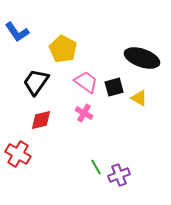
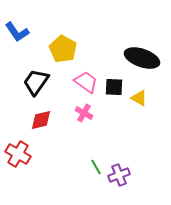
black square: rotated 18 degrees clockwise
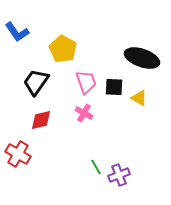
pink trapezoid: rotated 35 degrees clockwise
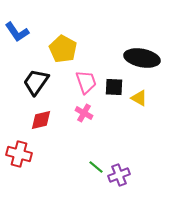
black ellipse: rotated 8 degrees counterclockwise
red cross: moved 1 px right; rotated 15 degrees counterclockwise
green line: rotated 21 degrees counterclockwise
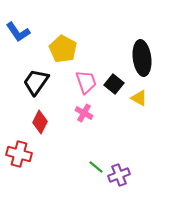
blue L-shape: moved 1 px right
black ellipse: rotated 72 degrees clockwise
black square: moved 3 px up; rotated 36 degrees clockwise
red diamond: moved 1 px left, 2 px down; rotated 50 degrees counterclockwise
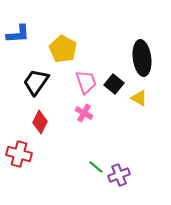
blue L-shape: moved 2 px down; rotated 60 degrees counterclockwise
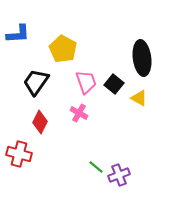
pink cross: moved 5 px left
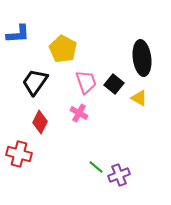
black trapezoid: moved 1 px left
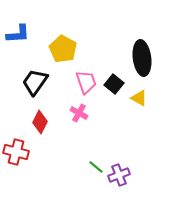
red cross: moved 3 px left, 2 px up
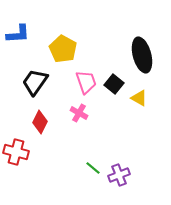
black ellipse: moved 3 px up; rotated 8 degrees counterclockwise
green line: moved 3 px left, 1 px down
